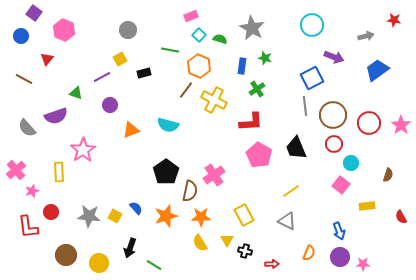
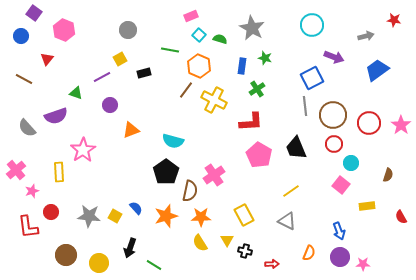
cyan semicircle at (168, 125): moved 5 px right, 16 px down
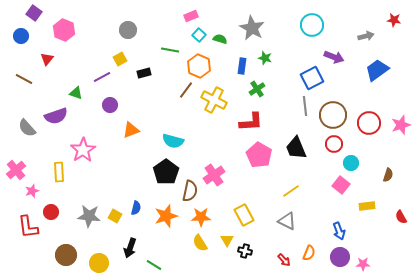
pink star at (401, 125): rotated 18 degrees clockwise
blue semicircle at (136, 208): rotated 56 degrees clockwise
red arrow at (272, 264): moved 12 px right, 4 px up; rotated 48 degrees clockwise
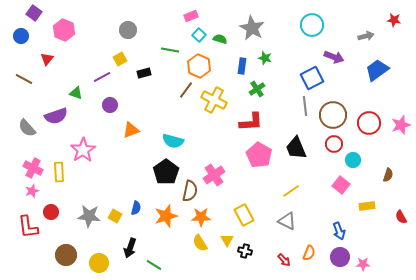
cyan circle at (351, 163): moved 2 px right, 3 px up
pink cross at (16, 170): moved 17 px right, 2 px up; rotated 24 degrees counterclockwise
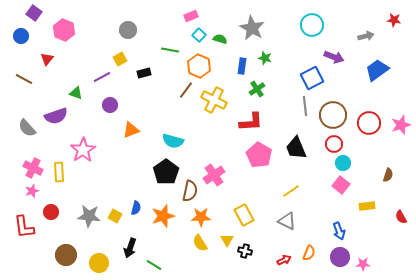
cyan circle at (353, 160): moved 10 px left, 3 px down
orange star at (166, 216): moved 3 px left
red L-shape at (28, 227): moved 4 px left
red arrow at (284, 260): rotated 72 degrees counterclockwise
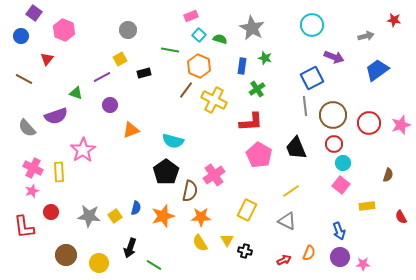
yellow rectangle at (244, 215): moved 3 px right, 5 px up; rotated 55 degrees clockwise
yellow square at (115, 216): rotated 24 degrees clockwise
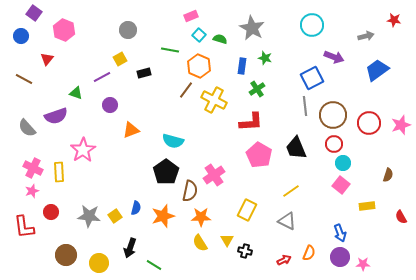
blue arrow at (339, 231): moved 1 px right, 2 px down
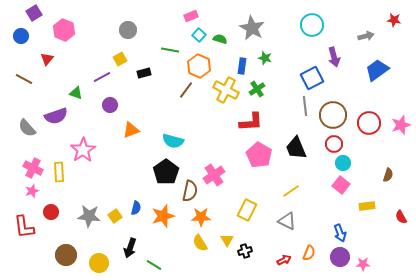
purple square at (34, 13): rotated 21 degrees clockwise
purple arrow at (334, 57): rotated 54 degrees clockwise
yellow cross at (214, 100): moved 12 px right, 10 px up
black cross at (245, 251): rotated 32 degrees counterclockwise
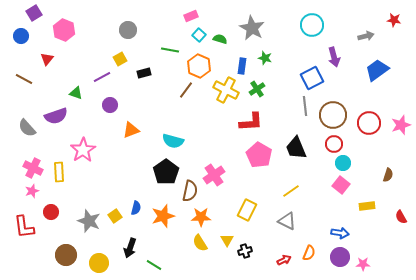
gray star at (89, 216): moved 5 px down; rotated 15 degrees clockwise
blue arrow at (340, 233): rotated 60 degrees counterclockwise
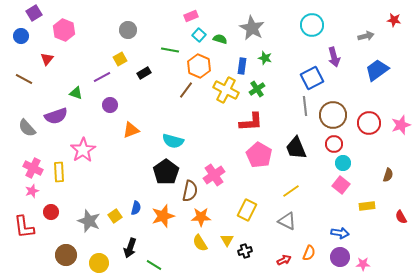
black rectangle at (144, 73): rotated 16 degrees counterclockwise
